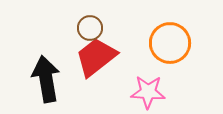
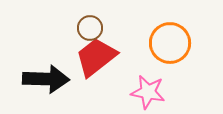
black arrow: rotated 102 degrees clockwise
pink star: rotated 8 degrees clockwise
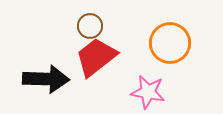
brown circle: moved 2 px up
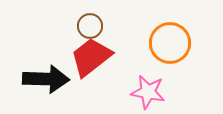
red trapezoid: moved 5 px left
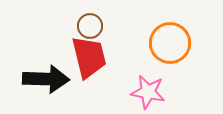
red trapezoid: moved 2 px left; rotated 114 degrees clockwise
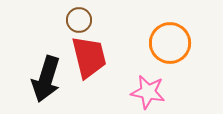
brown circle: moved 11 px left, 6 px up
black arrow: rotated 105 degrees clockwise
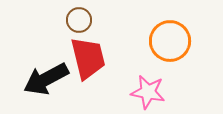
orange circle: moved 2 px up
red trapezoid: moved 1 px left, 1 px down
black arrow: rotated 45 degrees clockwise
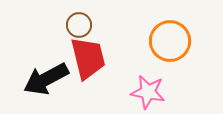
brown circle: moved 5 px down
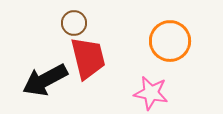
brown circle: moved 5 px left, 2 px up
black arrow: moved 1 px left, 1 px down
pink star: moved 3 px right, 1 px down
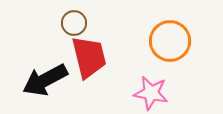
red trapezoid: moved 1 px right, 1 px up
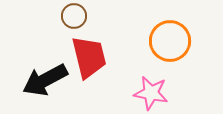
brown circle: moved 7 px up
